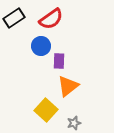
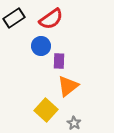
gray star: rotated 24 degrees counterclockwise
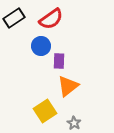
yellow square: moved 1 px left, 1 px down; rotated 15 degrees clockwise
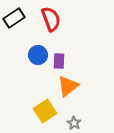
red semicircle: rotated 75 degrees counterclockwise
blue circle: moved 3 px left, 9 px down
